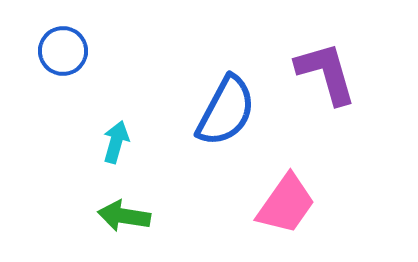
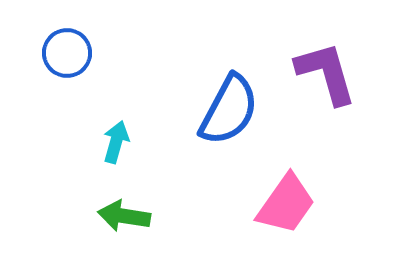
blue circle: moved 4 px right, 2 px down
blue semicircle: moved 3 px right, 1 px up
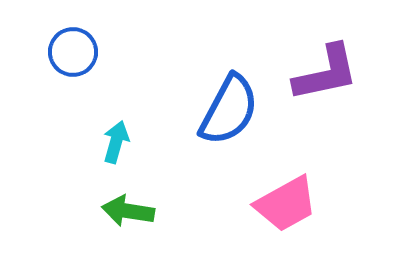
blue circle: moved 6 px right, 1 px up
purple L-shape: rotated 94 degrees clockwise
pink trapezoid: rotated 26 degrees clockwise
green arrow: moved 4 px right, 5 px up
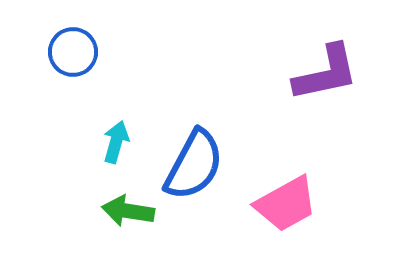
blue semicircle: moved 35 px left, 55 px down
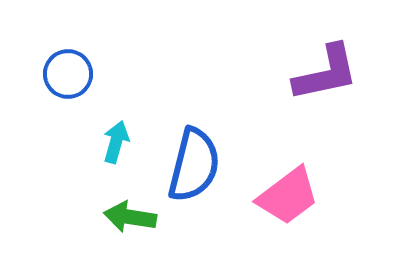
blue circle: moved 5 px left, 22 px down
blue semicircle: rotated 14 degrees counterclockwise
pink trapezoid: moved 2 px right, 8 px up; rotated 8 degrees counterclockwise
green arrow: moved 2 px right, 6 px down
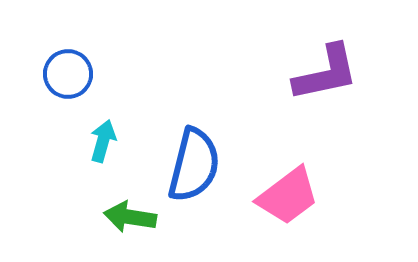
cyan arrow: moved 13 px left, 1 px up
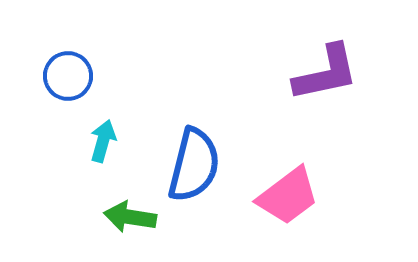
blue circle: moved 2 px down
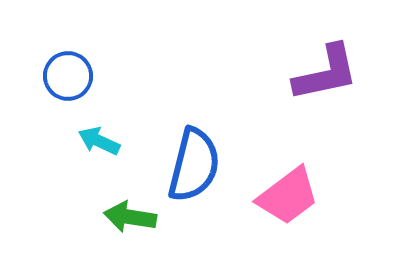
cyan arrow: moved 4 px left; rotated 81 degrees counterclockwise
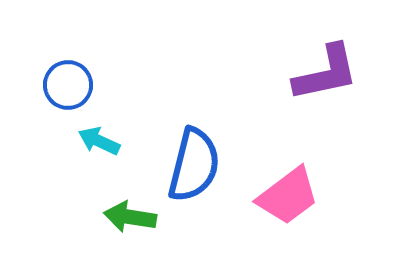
blue circle: moved 9 px down
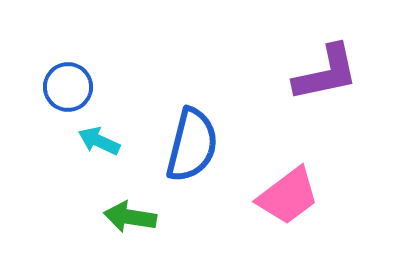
blue circle: moved 2 px down
blue semicircle: moved 2 px left, 20 px up
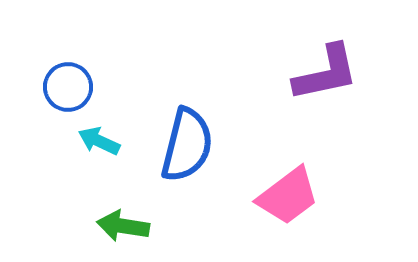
blue semicircle: moved 5 px left
green arrow: moved 7 px left, 9 px down
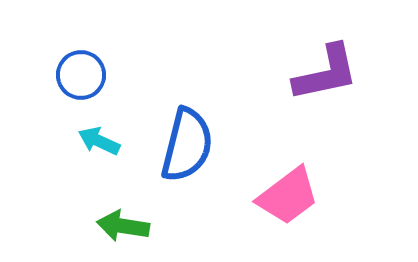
blue circle: moved 13 px right, 12 px up
